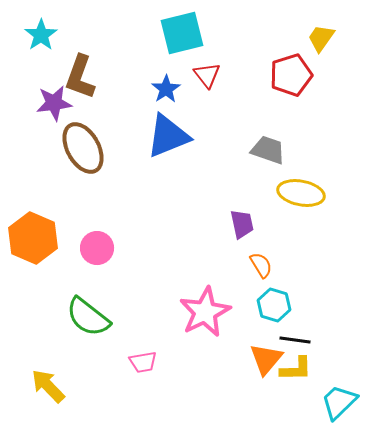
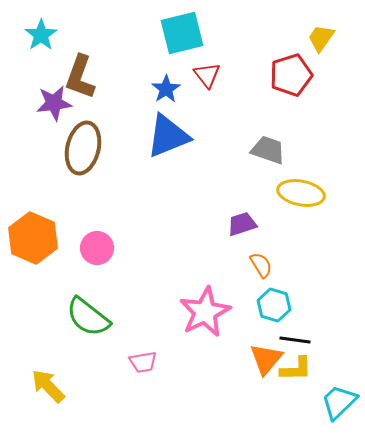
brown ellipse: rotated 42 degrees clockwise
purple trapezoid: rotated 96 degrees counterclockwise
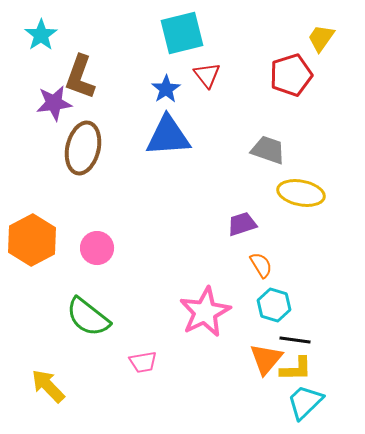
blue triangle: rotated 18 degrees clockwise
orange hexagon: moved 1 px left, 2 px down; rotated 9 degrees clockwise
cyan trapezoid: moved 34 px left
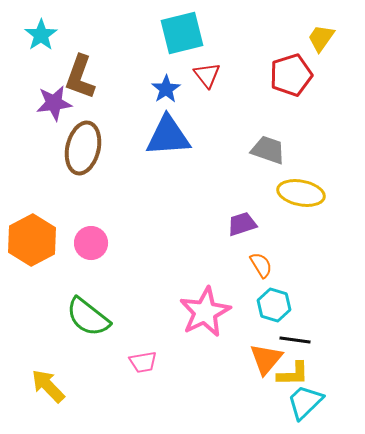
pink circle: moved 6 px left, 5 px up
yellow L-shape: moved 3 px left, 5 px down
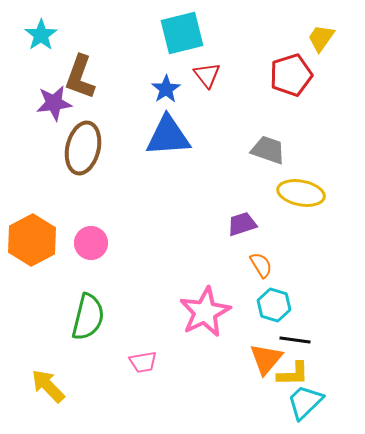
green semicircle: rotated 114 degrees counterclockwise
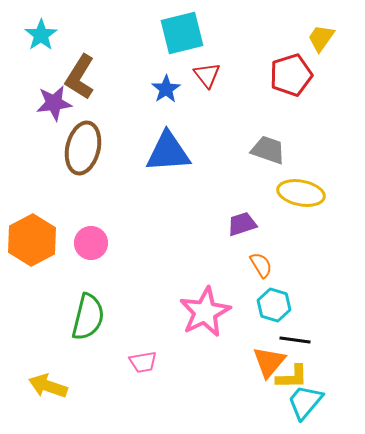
brown L-shape: rotated 12 degrees clockwise
blue triangle: moved 16 px down
orange triangle: moved 3 px right, 3 px down
yellow L-shape: moved 1 px left, 3 px down
yellow arrow: rotated 27 degrees counterclockwise
cyan trapezoid: rotated 6 degrees counterclockwise
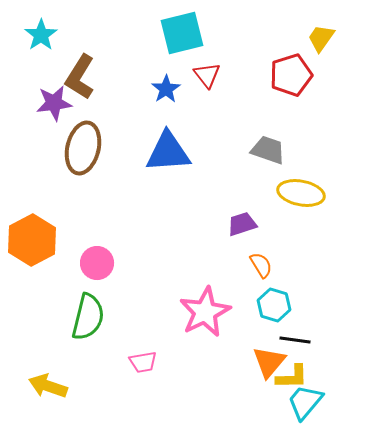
pink circle: moved 6 px right, 20 px down
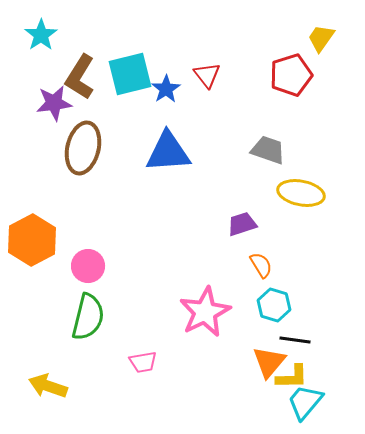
cyan square: moved 52 px left, 41 px down
pink circle: moved 9 px left, 3 px down
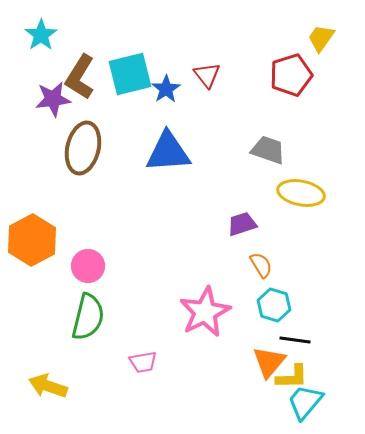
purple star: moved 1 px left, 4 px up
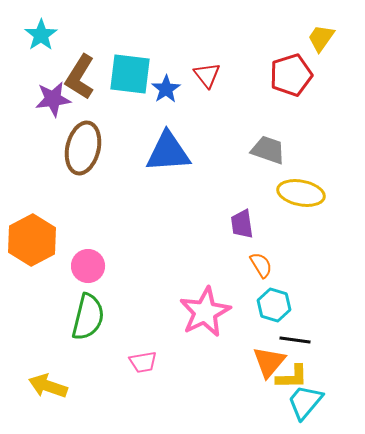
cyan square: rotated 21 degrees clockwise
purple trapezoid: rotated 80 degrees counterclockwise
